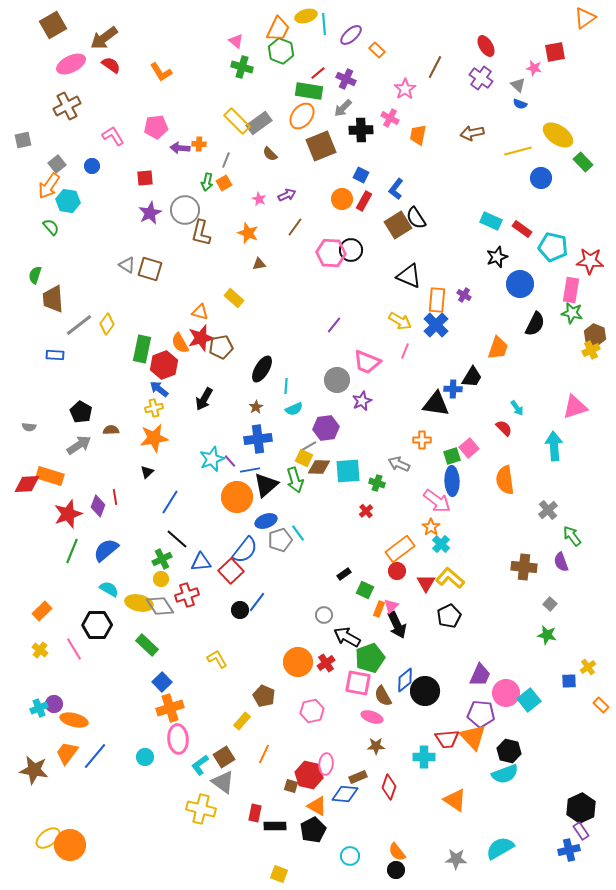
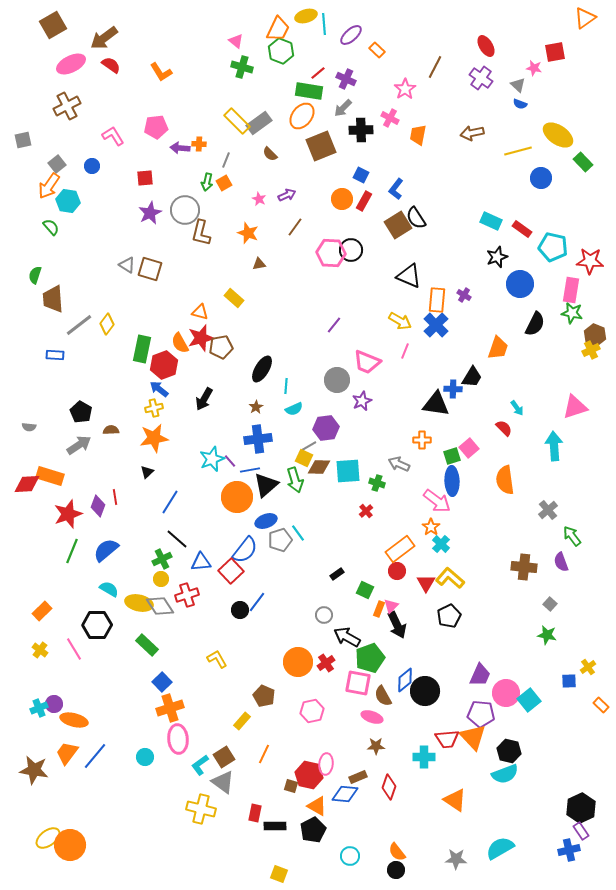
black rectangle at (344, 574): moved 7 px left
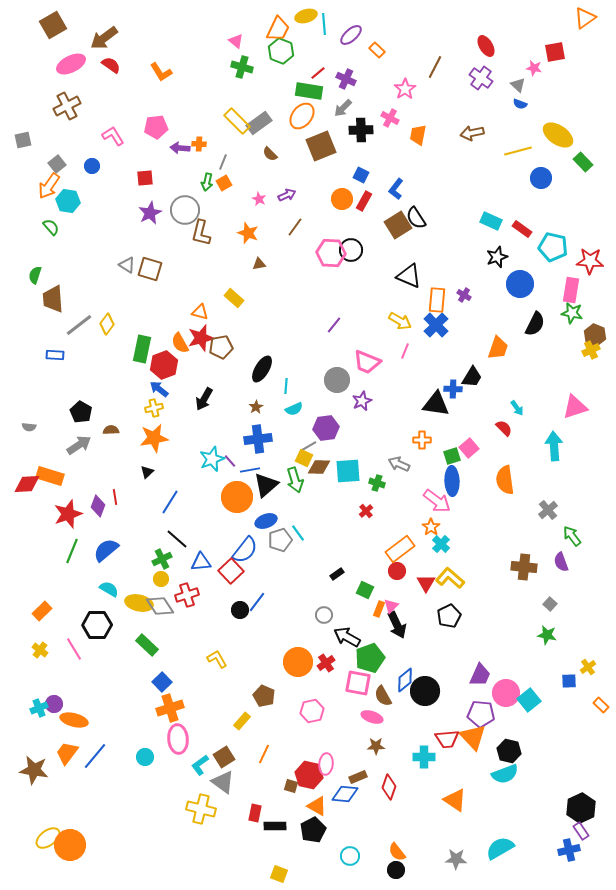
gray line at (226, 160): moved 3 px left, 2 px down
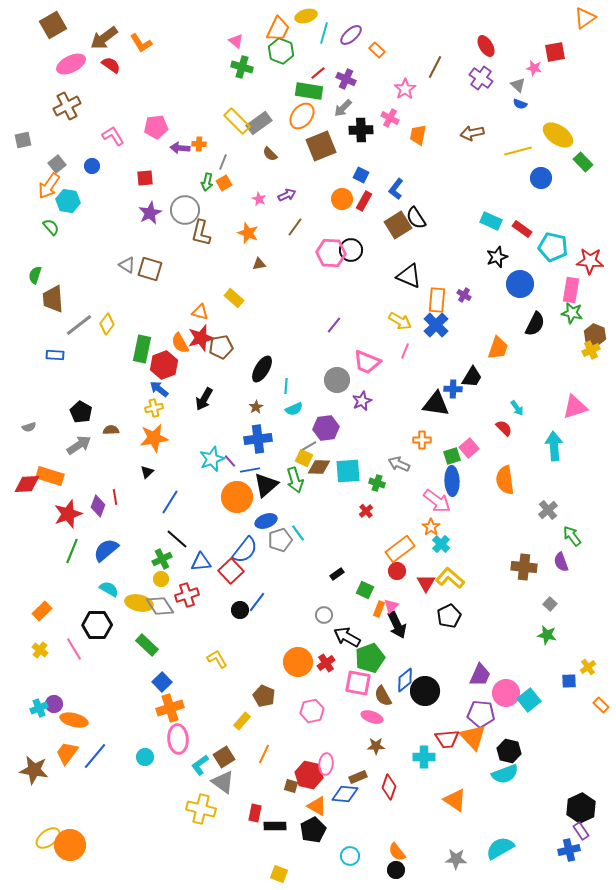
cyan line at (324, 24): moved 9 px down; rotated 20 degrees clockwise
orange L-shape at (161, 72): moved 20 px left, 29 px up
gray semicircle at (29, 427): rotated 24 degrees counterclockwise
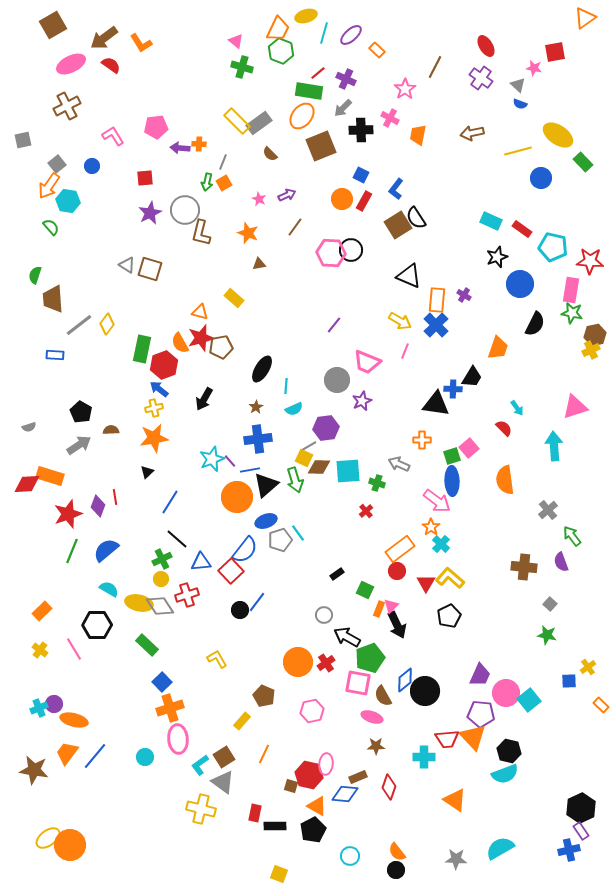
brown hexagon at (595, 335): rotated 25 degrees clockwise
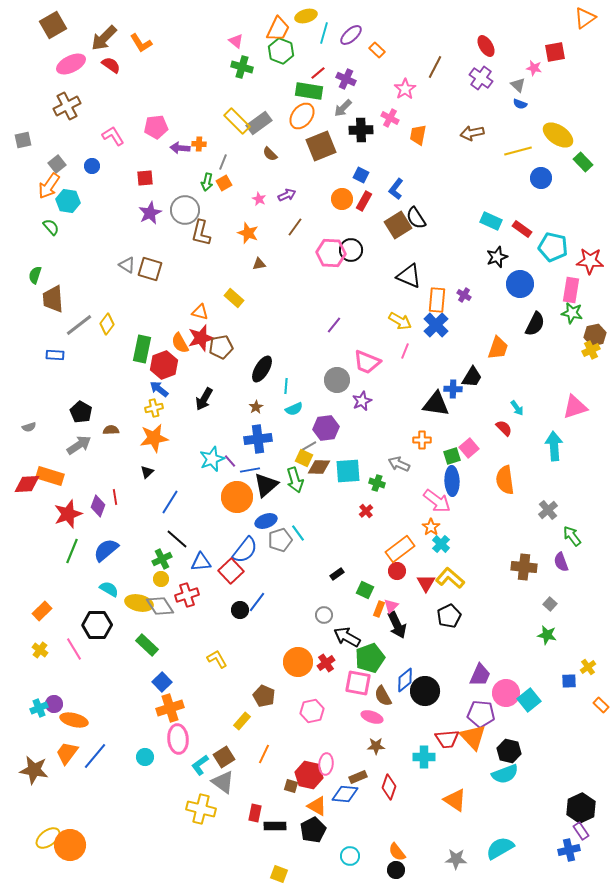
brown arrow at (104, 38): rotated 8 degrees counterclockwise
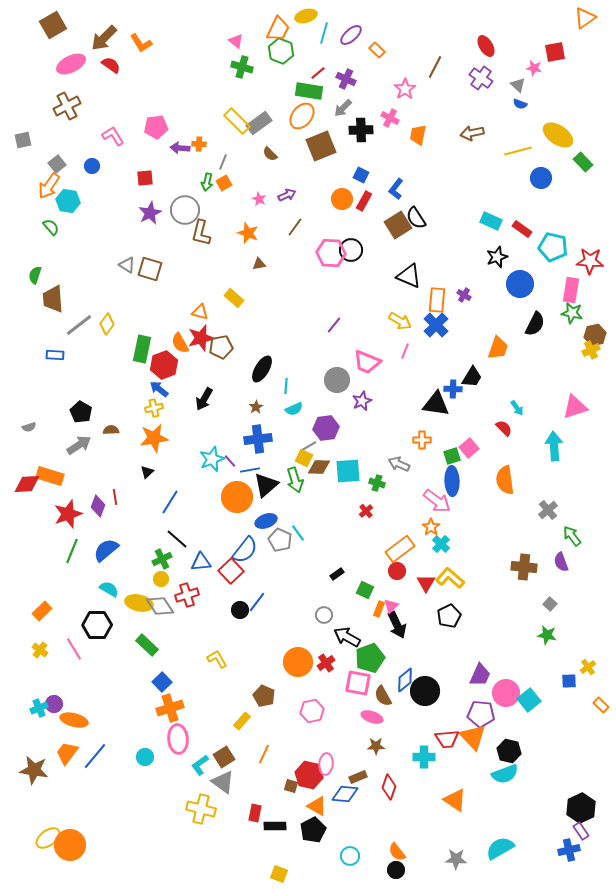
gray pentagon at (280, 540): rotated 30 degrees counterclockwise
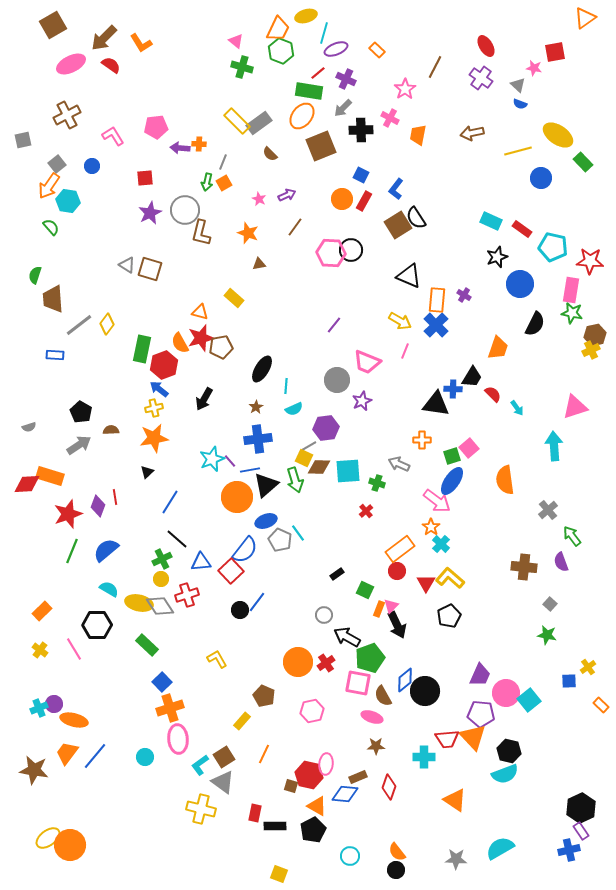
purple ellipse at (351, 35): moved 15 px left, 14 px down; rotated 20 degrees clockwise
brown cross at (67, 106): moved 9 px down
red semicircle at (504, 428): moved 11 px left, 34 px up
blue ellipse at (452, 481): rotated 36 degrees clockwise
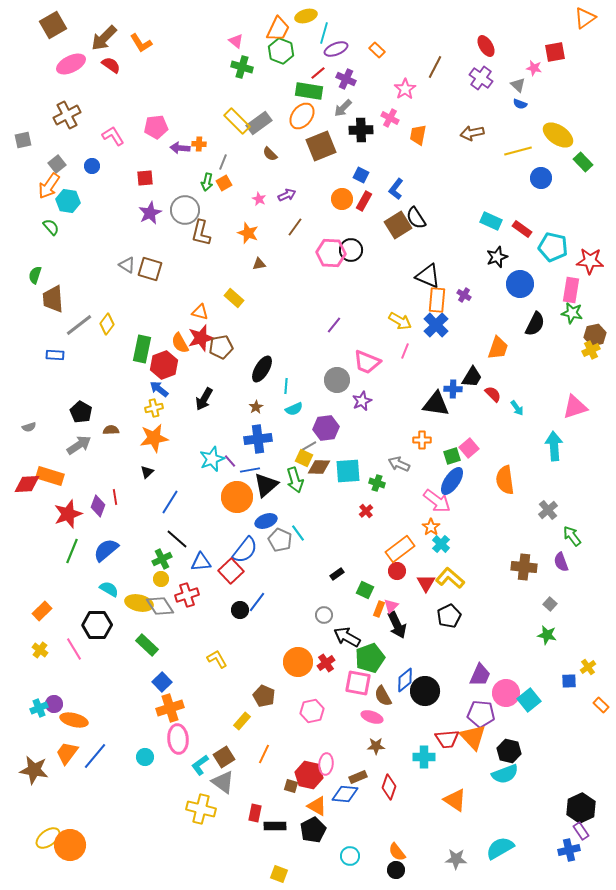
black triangle at (409, 276): moved 19 px right
